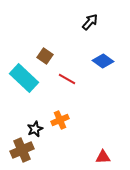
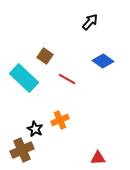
black star: rotated 21 degrees counterclockwise
red triangle: moved 5 px left, 1 px down
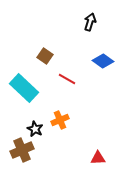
black arrow: rotated 24 degrees counterclockwise
cyan rectangle: moved 10 px down
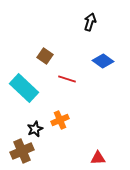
red line: rotated 12 degrees counterclockwise
black star: rotated 21 degrees clockwise
brown cross: moved 1 px down
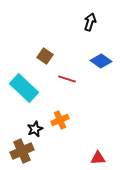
blue diamond: moved 2 px left
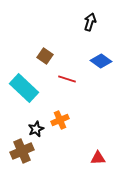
black star: moved 1 px right
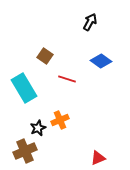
black arrow: rotated 12 degrees clockwise
cyan rectangle: rotated 16 degrees clockwise
black star: moved 2 px right, 1 px up
brown cross: moved 3 px right
red triangle: rotated 21 degrees counterclockwise
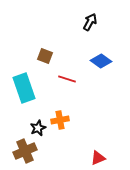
brown square: rotated 14 degrees counterclockwise
cyan rectangle: rotated 12 degrees clockwise
orange cross: rotated 12 degrees clockwise
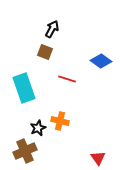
black arrow: moved 38 px left, 7 px down
brown square: moved 4 px up
orange cross: moved 1 px down; rotated 24 degrees clockwise
red triangle: rotated 42 degrees counterclockwise
